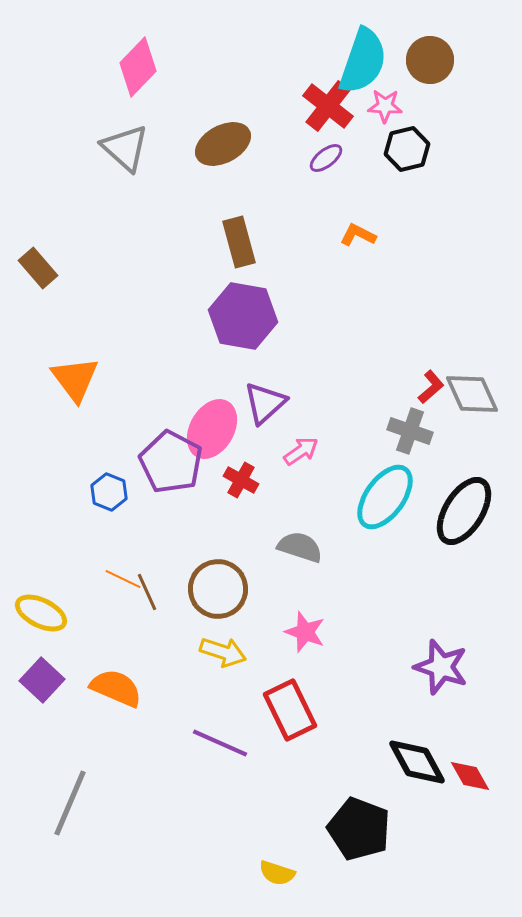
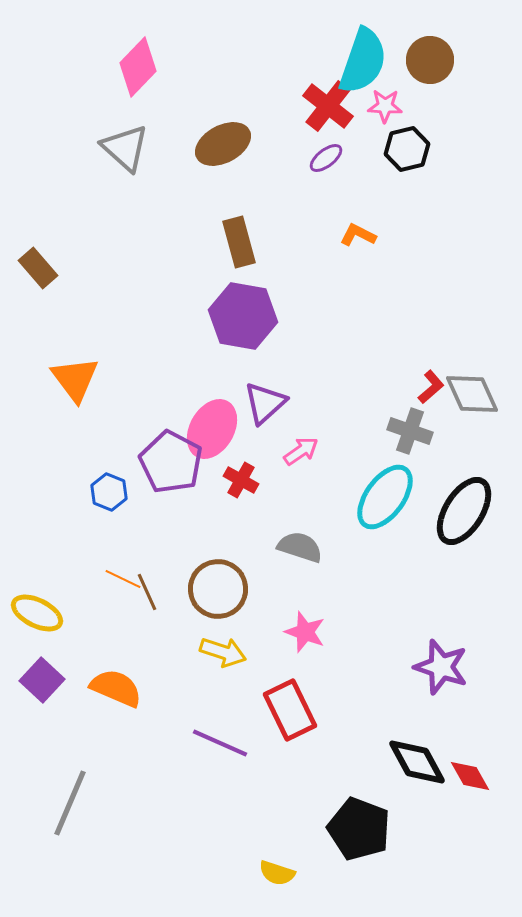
yellow ellipse at (41, 613): moved 4 px left
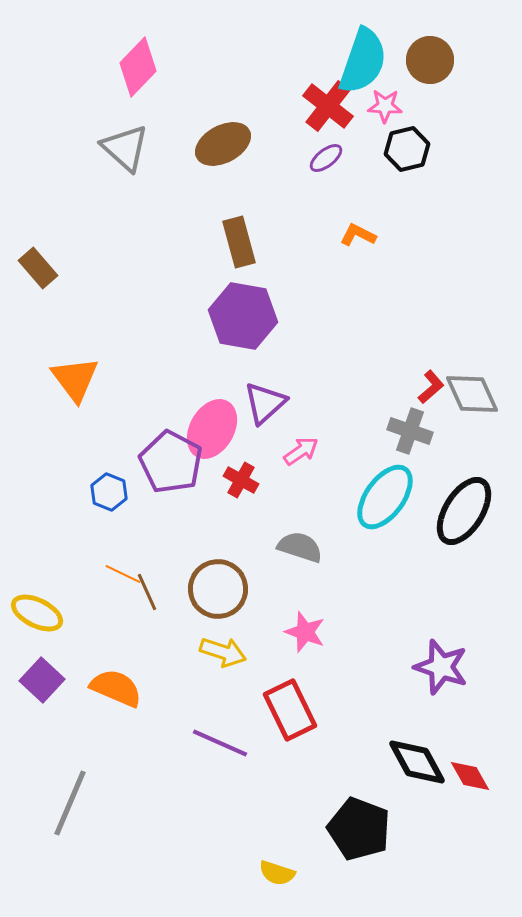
orange line at (123, 579): moved 5 px up
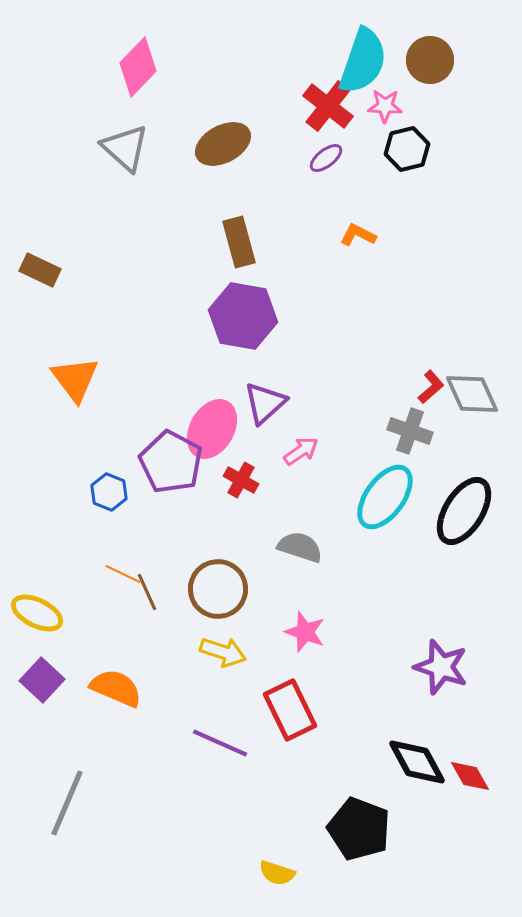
brown rectangle at (38, 268): moved 2 px right, 2 px down; rotated 24 degrees counterclockwise
gray line at (70, 803): moved 3 px left
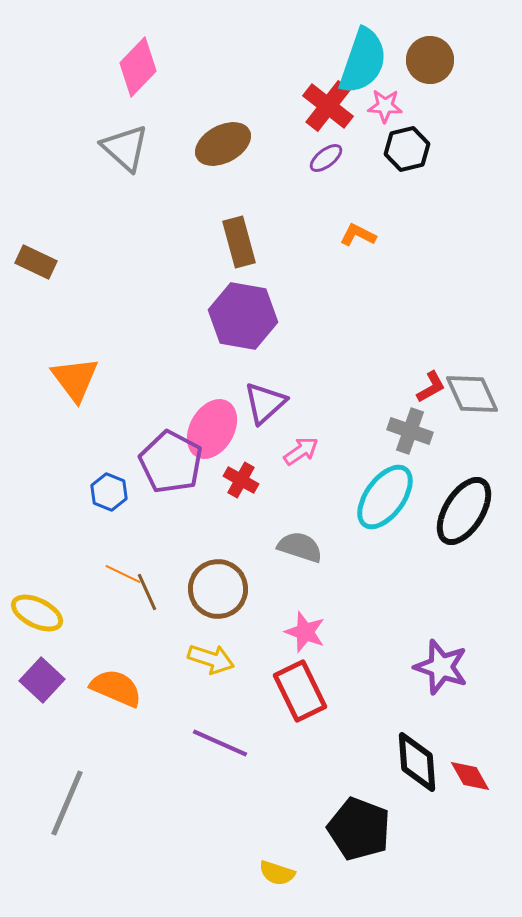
brown rectangle at (40, 270): moved 4 px left, 8 px up
red L-shape at (431, 387): rotated 12 degrees clockwise
yellow arrow at (223, 652): moved 12 px left, 7 px down
red rectangle at (290, 710): moved 10 px right, 19 px up
black diamond at (417, 762): rotated 24 degrees clockwise
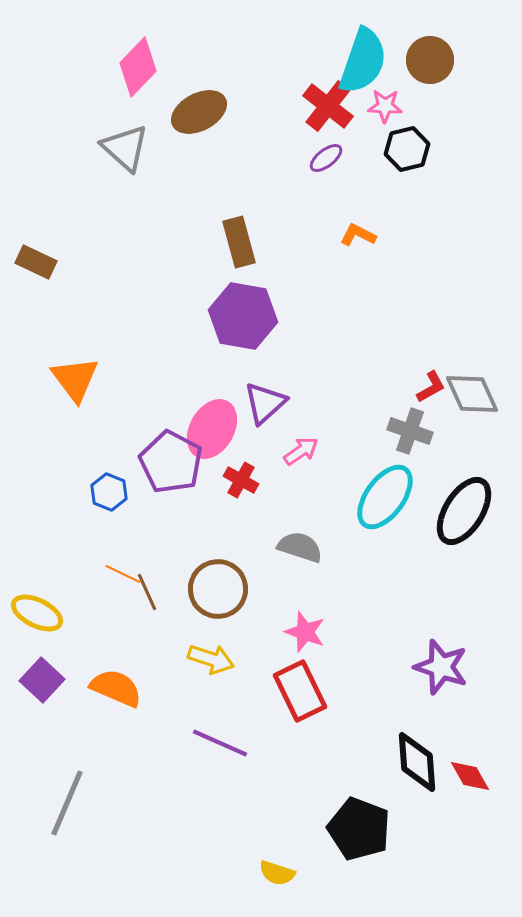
brown ellipse at (223, 144): moved 24 px left, 32 px up
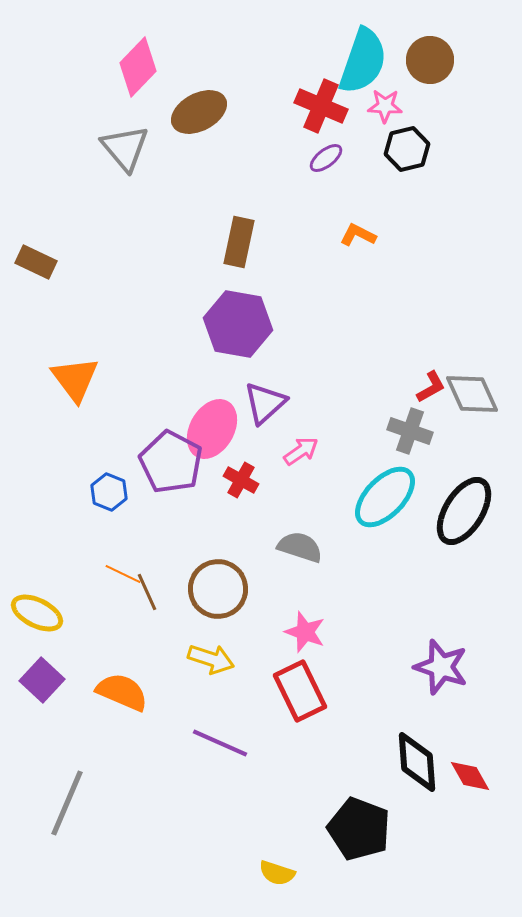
red cross at (328, 106): moved 7 px left; rotated 15 degrees counterclockwise
gray triangle at (125, 148): rotated 8 degrees clockwise
brown rectangle at (239, 242): rotated 27 degrees clockwise
purple hexagon at (243, 316): moved 5 px left, 8 px down
cyan ellipse at (385, 497): rotated 8 degrees clockwise
orange semicircle at (116, 688): moved 6 px right, 4 px down
